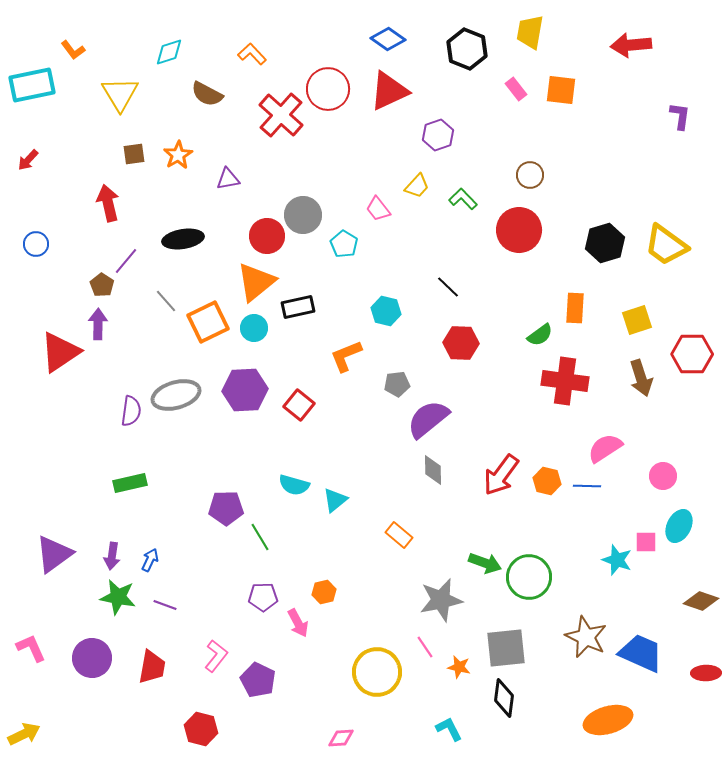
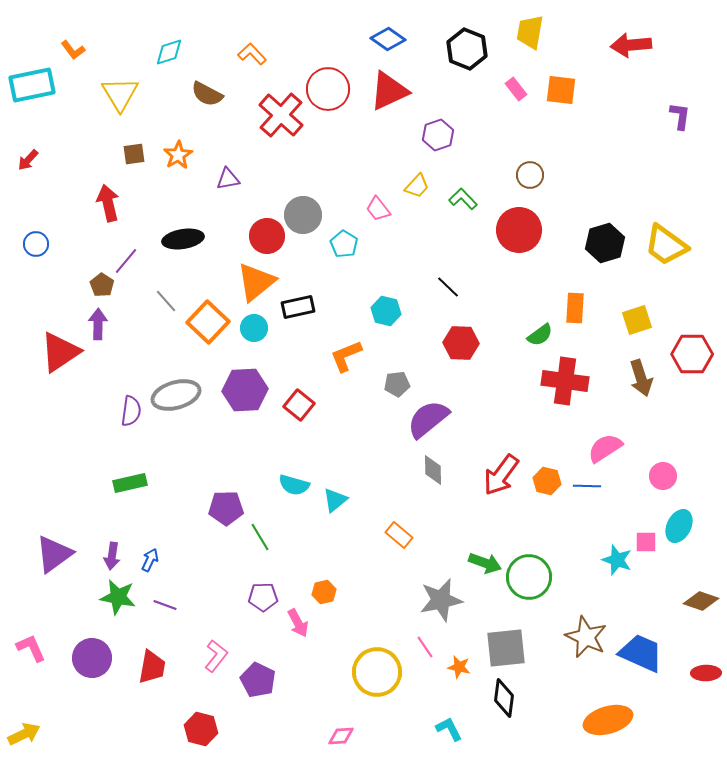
orange square at (208, 322): rotated 21 degrees counterclockwise
pink diamond at (341, 738): moved 2 px up
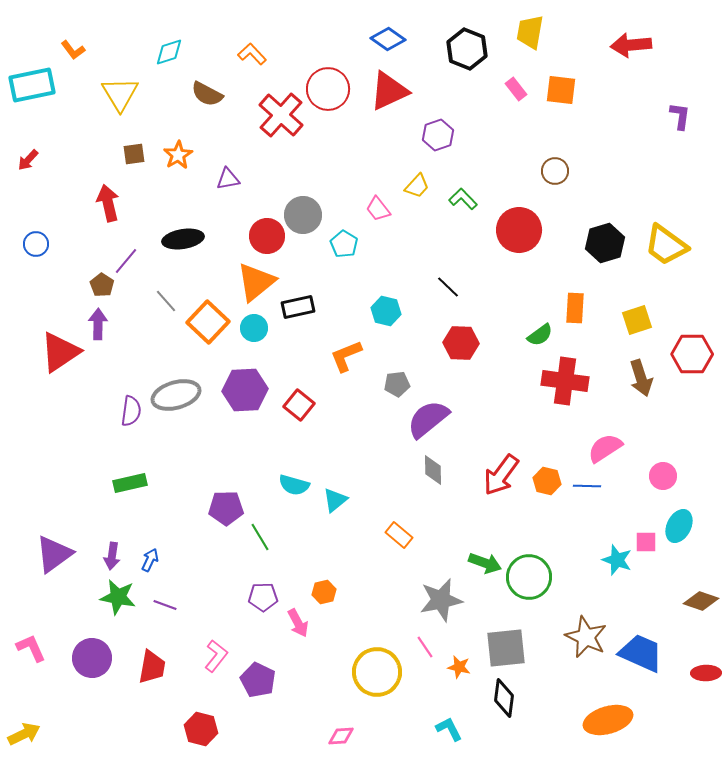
brown circle at (530, 175): moved 25 px right, 4 px up
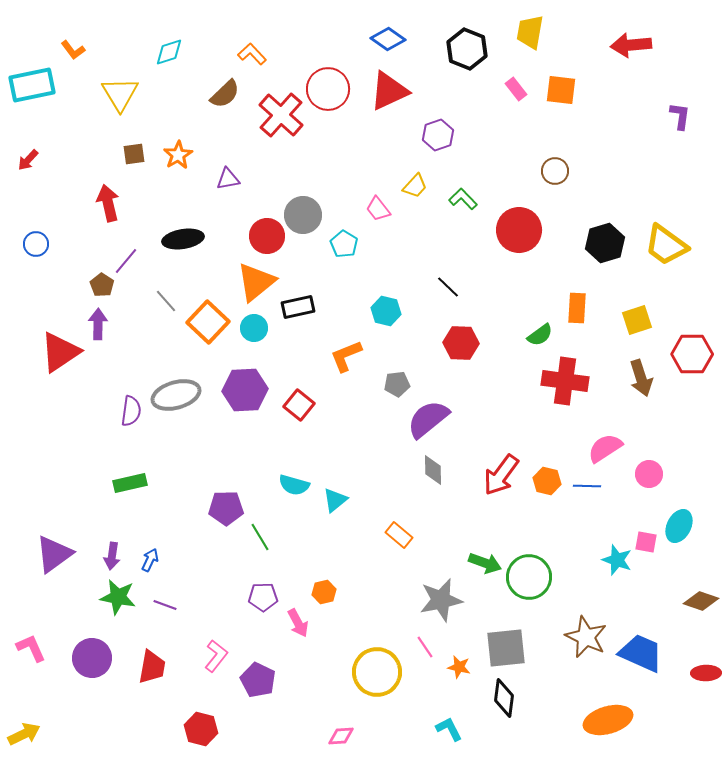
brown semicircle at (207, 94): moved 18 px right; rotated 72 degrees counterclockwise
yellow trapezoid at (417, 186): moved 2 px left
orange rectangle at (575, 308): moved 2 px right
pink circle at (663, 476): moved 14 px left, 2 px up
pink square at (646, 542): rotated 10 degrees clockwise
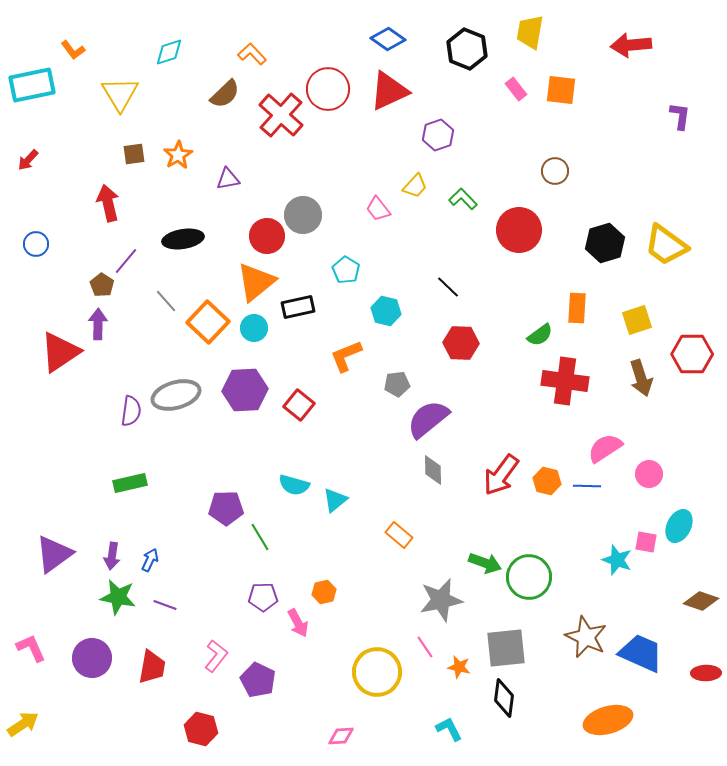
cyan pentagon at (344, 244): moved 2 px right, 26 px down
yellow arrow at (24, 734): moved 1 px left, 10 px up; rotated 8 degrees counterclockwise
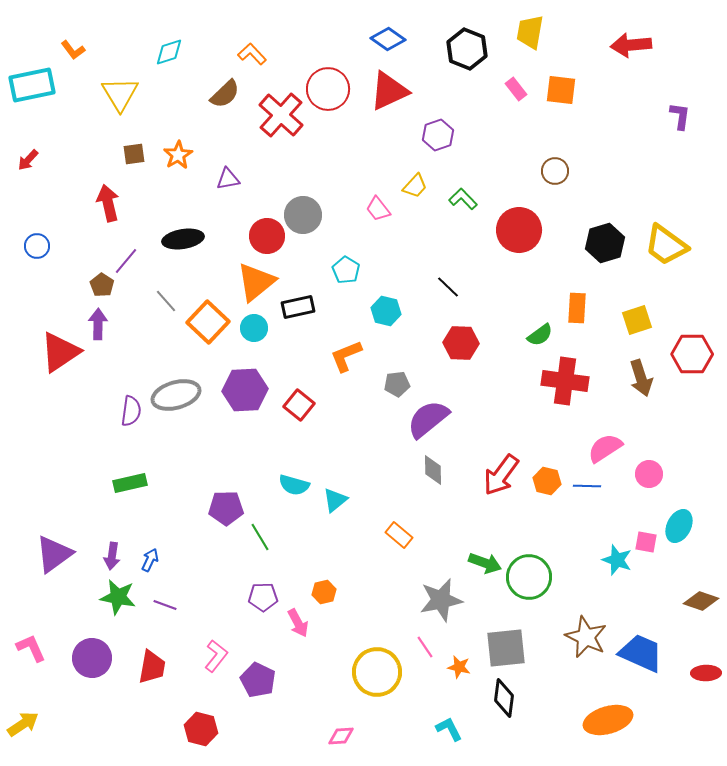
blue circle at (36, 244): moved 1 px right, 2 px down
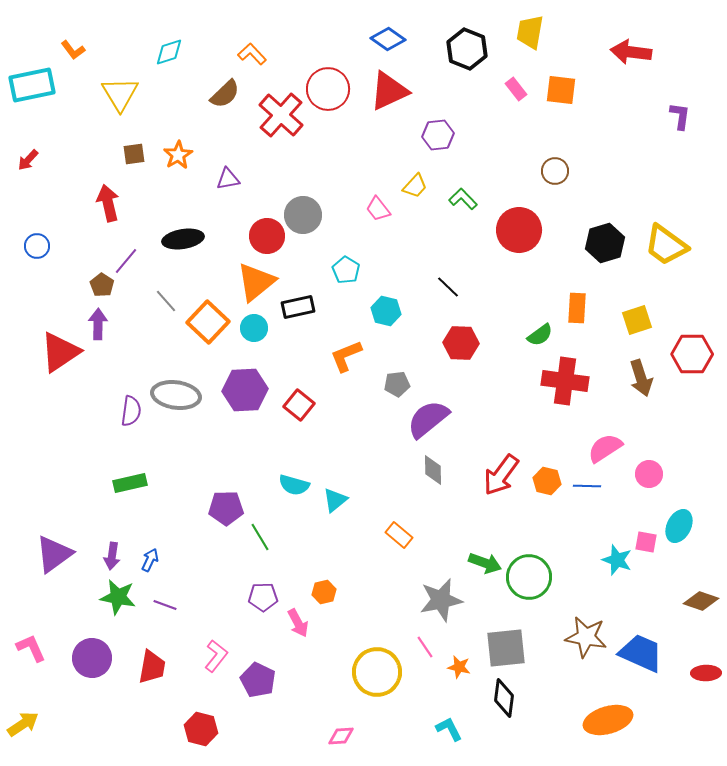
red arrow at (631, 45): moved 7 px down; rotated 12 degrees clockwise
purple hexagon at (438, 135): rotated 12 degrees clockwise
gray ellipse at (176, 395): rotated 24 degrees clockwise
brown star at (586, 637): rotated 15 degrees counterclockwise
